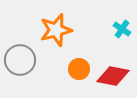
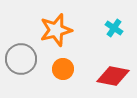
cyan cross: moved 8 px left, 1 px up
gray circle: moved 1 px right, 1 px up
orange circle: moved 16 px left
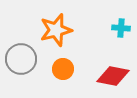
cyan cross: moved 7 px right; rotated 30 degrees counterclockwise
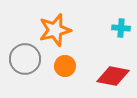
orange star: moved 1 px left
gray circle: moved 4 px right
orange circle: moved 2 px right, 3 px up
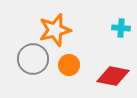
gray circle: moved 8 px right
orange circle: moved 4 px right, 1 px up
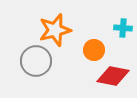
cyan cross: moved 2 px right
gray circle: moved 3 px right, 2 px down
orange circle: moved 25 px right, 15 px up
